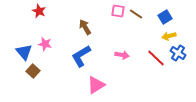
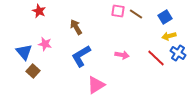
brown arrow: moved 9 px left
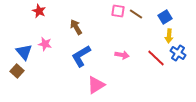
yellow arrow: rotated 72 degrees counterclockwise
brown square: moved 16 px left
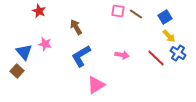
yellow arrow: rotated 48 degrees counterclockwise
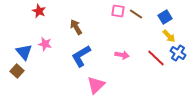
pink triangle: rotated 12 degrees counterclockwise
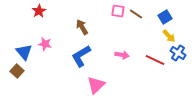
red star: rotated 16 degrees clockwise
brown arrow: moved 6 px right
red line: moved 1 px left, 2 px down; rotated 18 degrees counterclockwise
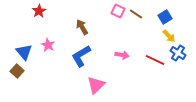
pink square: rotated 16 degrees clockwise
pink star: moved 3 px right, 1 px down; rotated 16 degrees clockwise
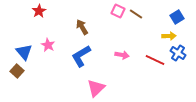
blue square: moved 12 px right
yellow arrow: rotated 48 degrees counterclockwise
pink triangle: moved 3 px down
